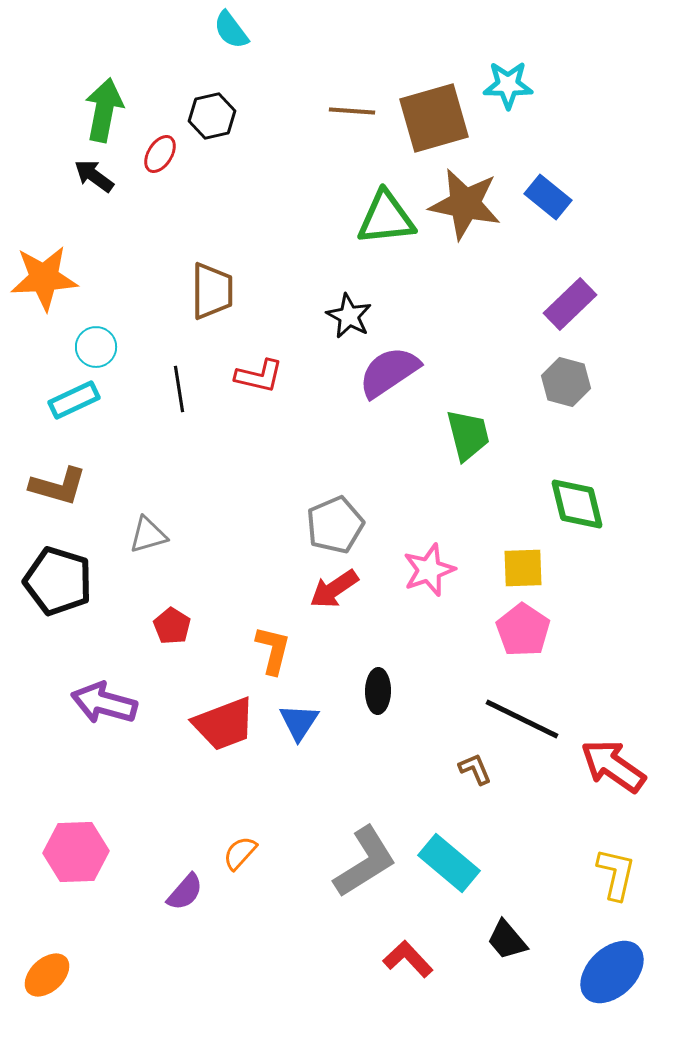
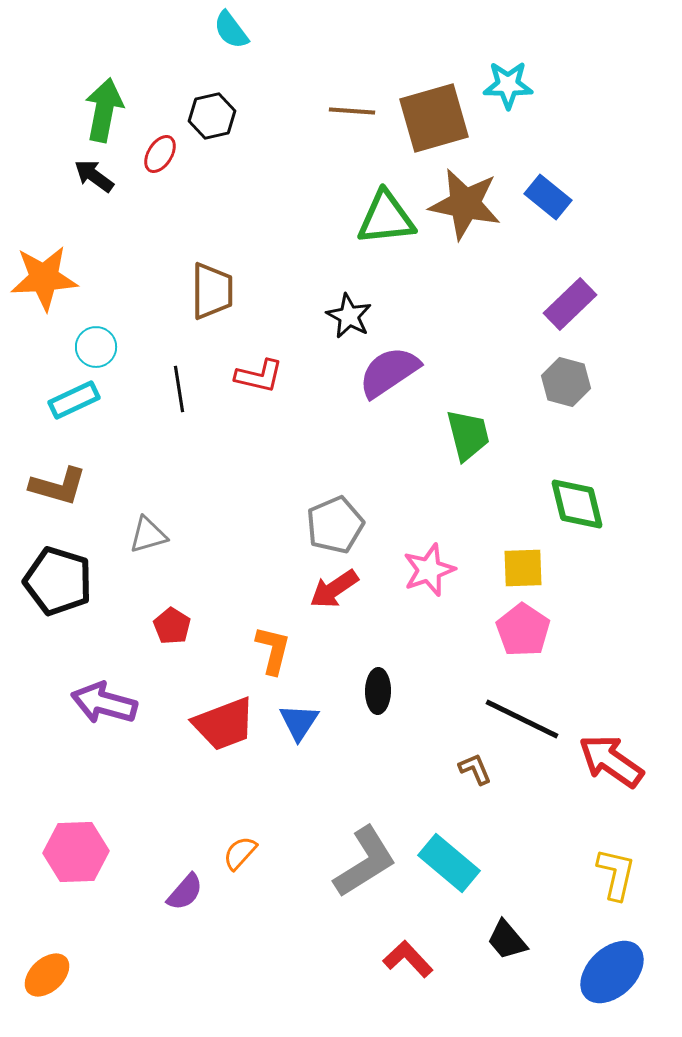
red arrow at (613, 766): moved 2 px left, 5 px up
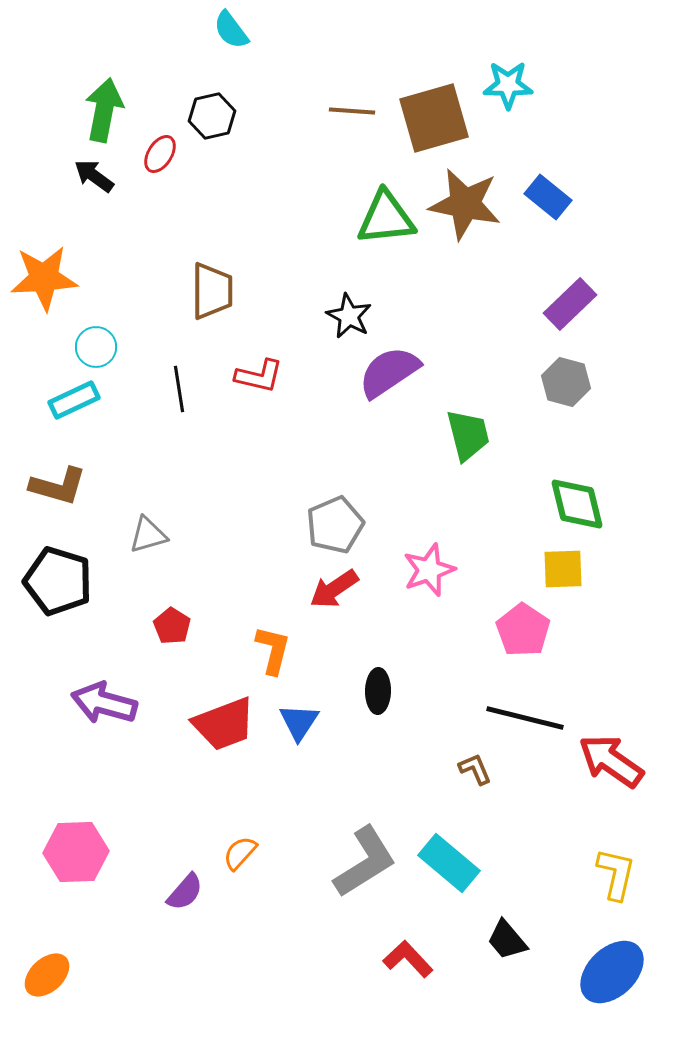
yellow square at (523, 568): moved 40 px right, 1 px down
black line at (522, 719): moved 3 px right, 1 px up; rotated 12 degrees counterclockwise
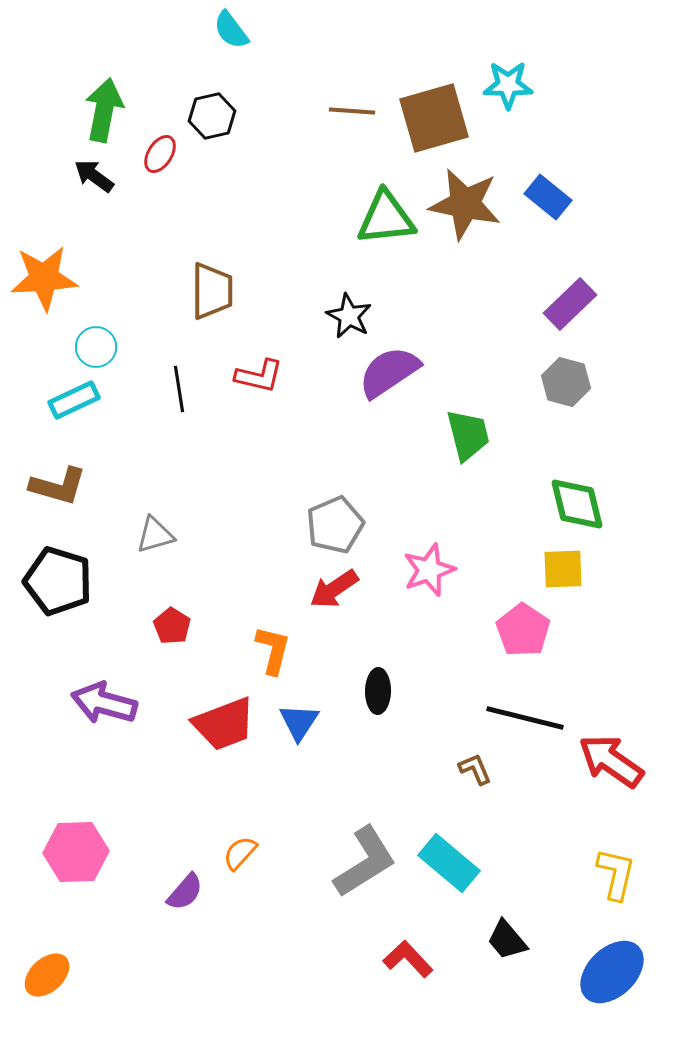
gray triangle at (148, 535): moved 7 px right
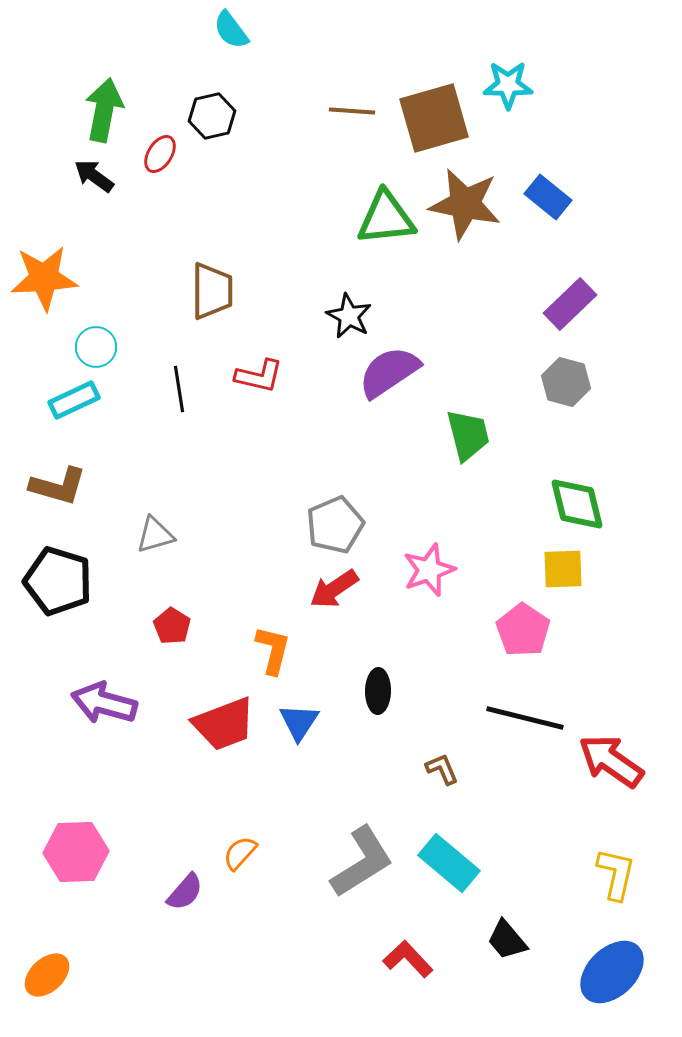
brown L-shape at (475, 769): moved 33 px left
gray L-shape at (365, 862): moved 3 px left
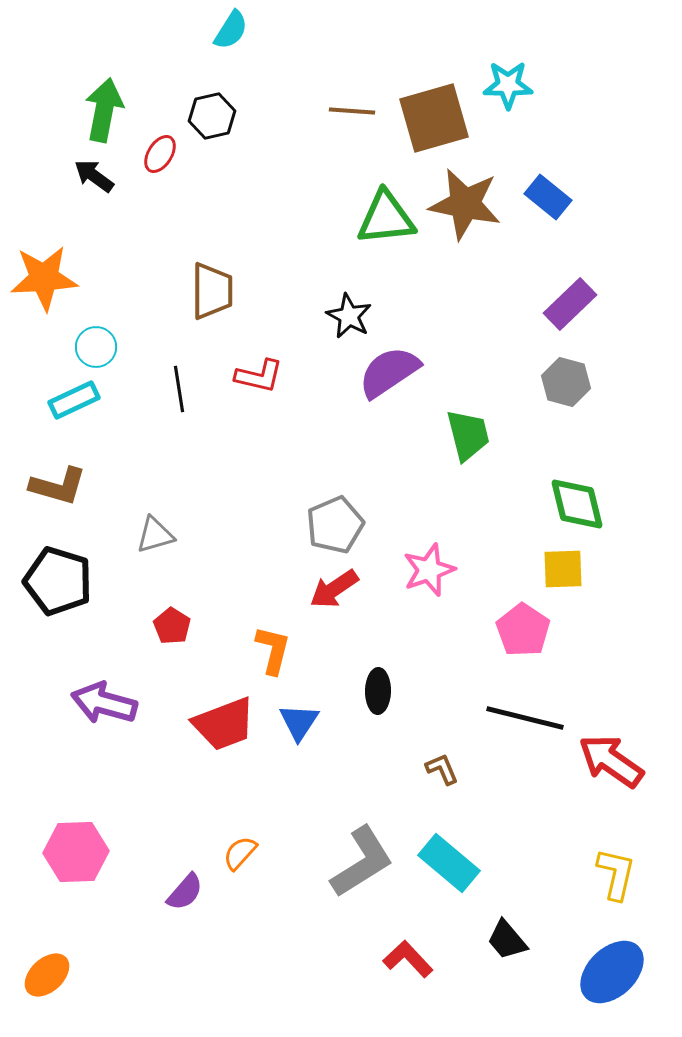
cyan semicircle at (231, 30): rotated 111 degrees counterclockwise
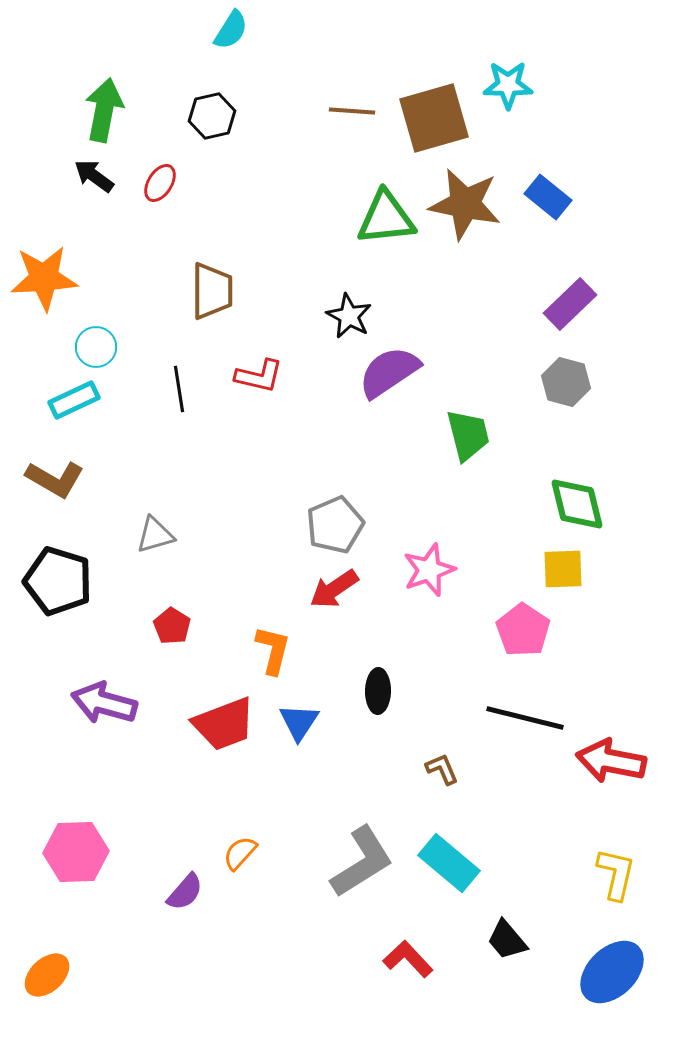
red ellipse at (160, 154): moved 29 px down
brown L-shape at (58, 486): moved 3 px left, 7 px up; rotated 14 degrees clockwise
red arrow at (611, 761): rotated 24 degrees counterclockwise
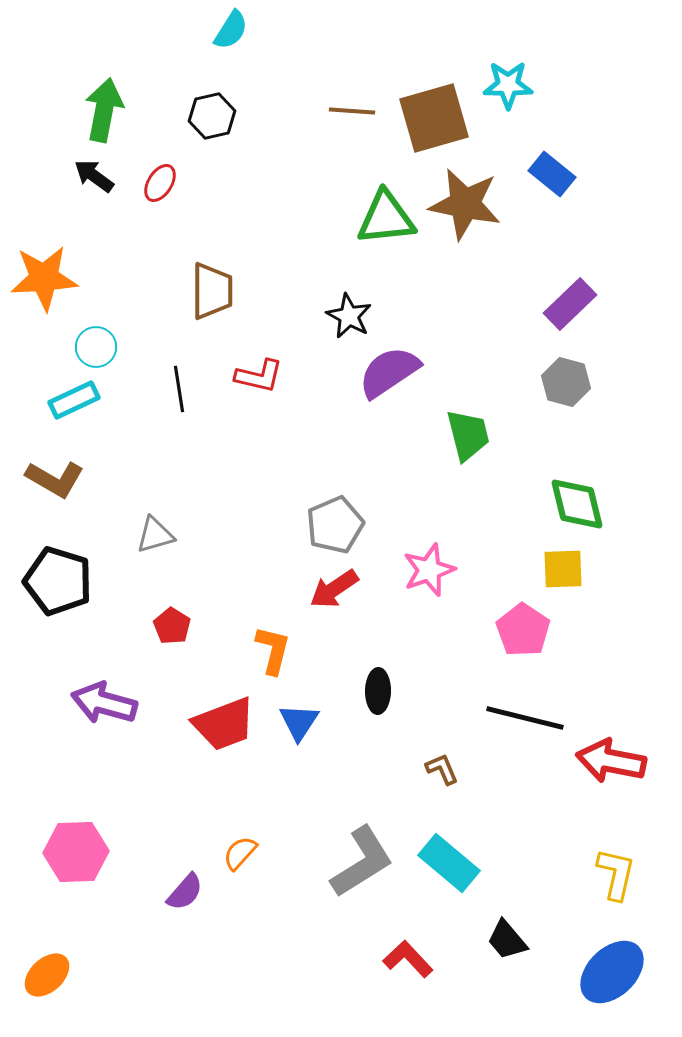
blue rectangle at (548, 197): moved 4 px right, 23 px up
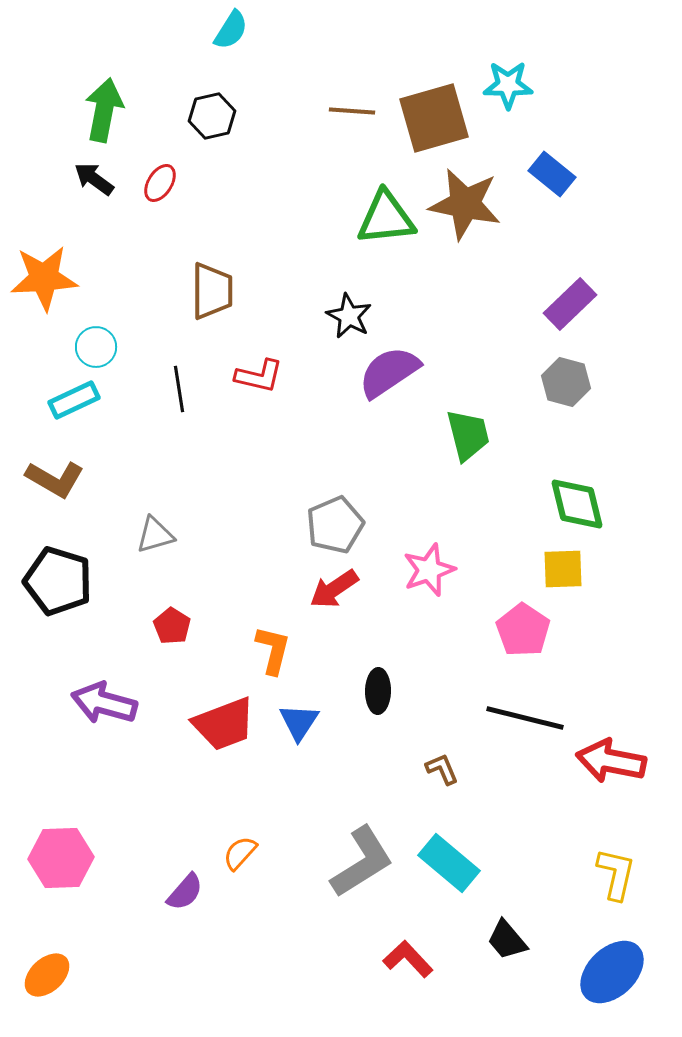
black arrow at (94, 176): moved 3 px down
pink hexagon at (76, 852): moved 15 px left, 6 px down
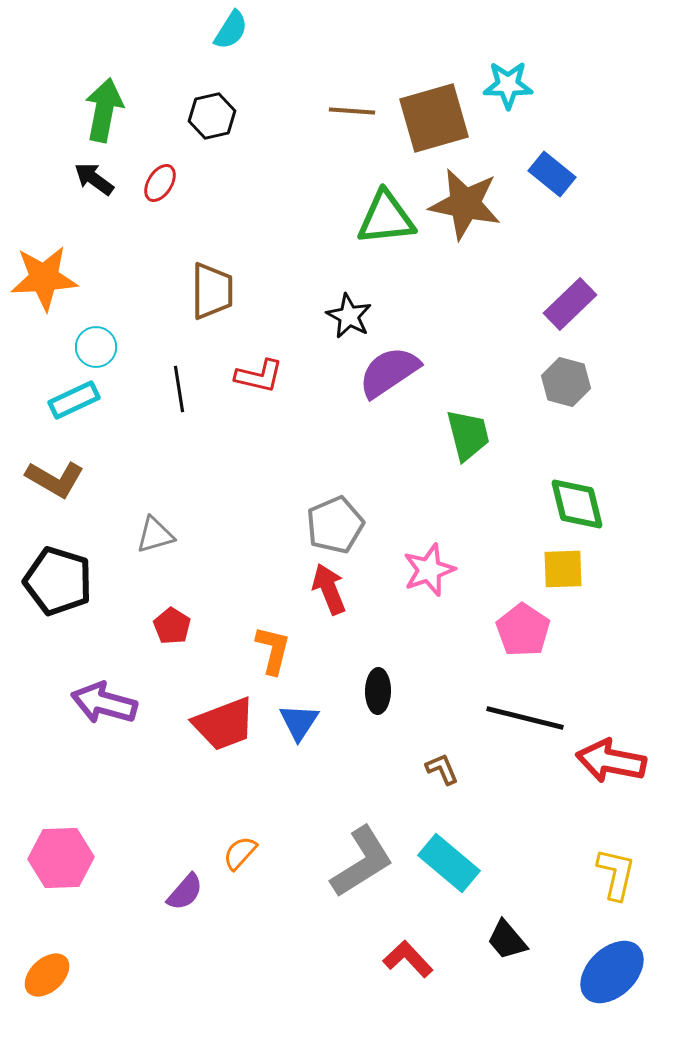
red arrow at (334, 589): moved 5 px left; rotated 102 degrees clockwise
